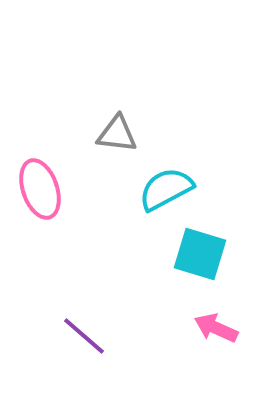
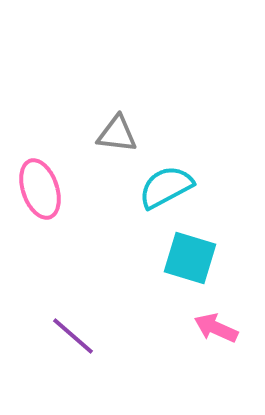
cyan semicircle: moved 2 px up
cyan square: moved 10 px left, 4 px down
purple line: moved 11 px left
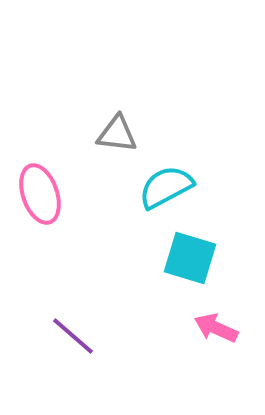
pink ellipse: moved 5 px down
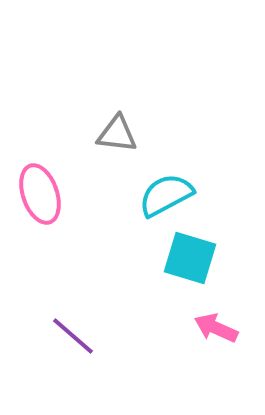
cyan semicircle: moved 8 px down
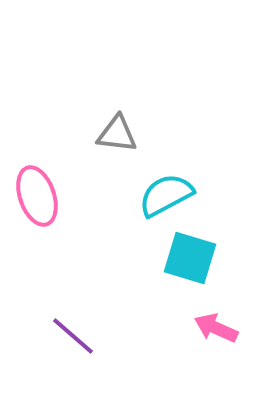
pink ellipse: moved 3 px left, 2 px down
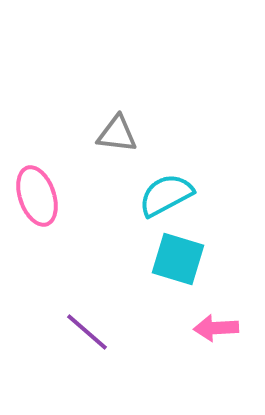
cyan square: moved 12 px left, 1 px down
pink arrow: rotated 27 degrees counterclockwise
purple line: moved 14 px right, 4 px up
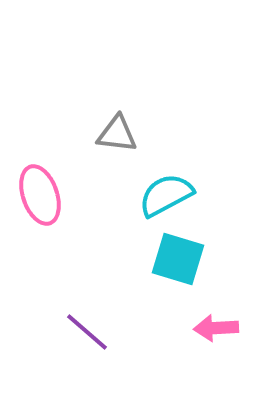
pink ellipse: moved 3 px right, 1 px up
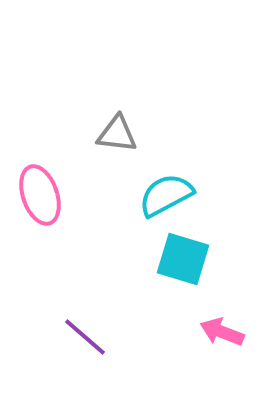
cyan square: moved 5 px right
pink arrow: moved 6 px right, 4 px down; rotated 24 degrees clockwise
purple line: moved 2 px left, 5 px down
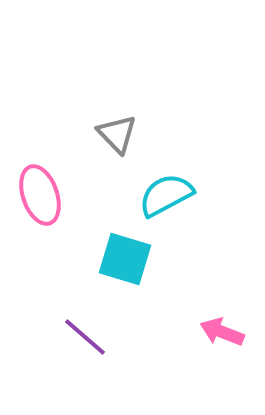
gray triangle: rotated 39 degrees clockwise
cyan square: moved 58 px left
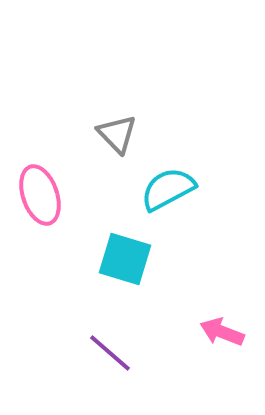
cyan semicircle: moved 2 px right, 6 px up
purple line: moved 25 px right, 16 px down
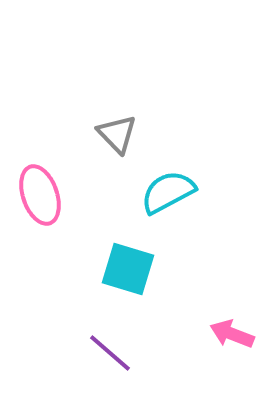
cyan semicircle: moved 3 px down
cyan square: moved 3 px right, 10 px down
pink arrow: moved 10 px right, 2 px down
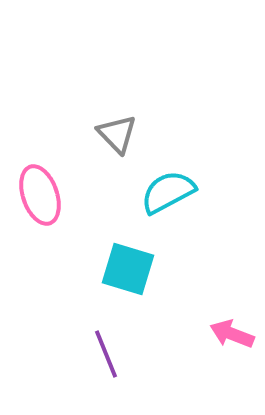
purple line: moved 4 px left, 1 px down; rotated 27 degrees clockwise
